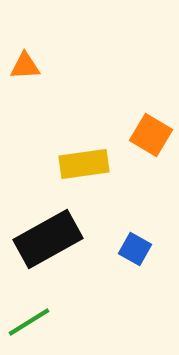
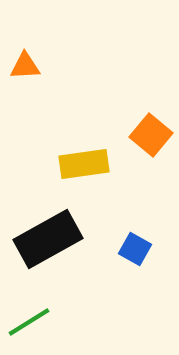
orange square: rotated 9 degrees clockwise
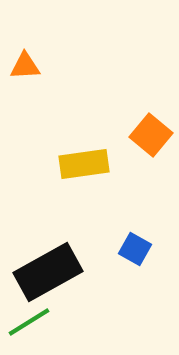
black rectangle: moved 33 px down
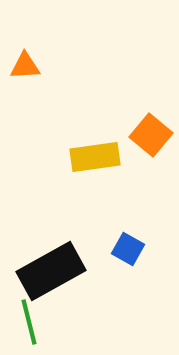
yellow rectangle: moved 11 px right, 7 px up
blue square: moved 7 px left
black rectangle: moved 3 px right, 1 px up
green line: rotated 72 degrees counterclockwise
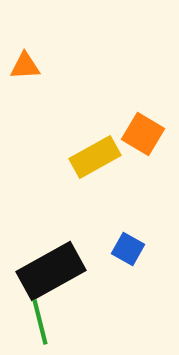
orange square: moved 8 px left, 1 px up; rotated 9 degrees counterclockwise
yellow rectangle: rotated 21 degrees counterclockwise
green line: moved 11 px right
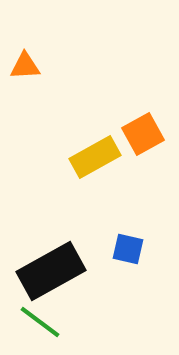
orange square: rotated 30 degrees clockwise
blue square: rotated 16 degrees counterclockwise
green line: rotated 39 degrees counterclockwise
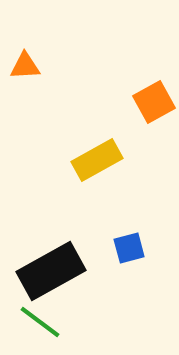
orange square: moved 11 px right, 32 px up
yellow rectangle: moved 2 px right, 3 px down
blue square: moved 1 px right, 1 px up; rotated 28 degrees counterclockwise
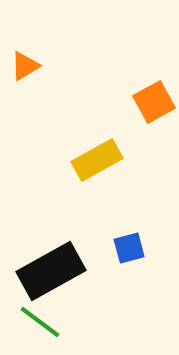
orange triangle: rotated 28 degrees counterclockwise
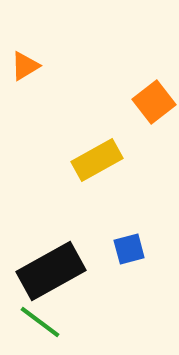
orange square: rotated 9 degrees counterclockwise
blue square: moved 1 px down
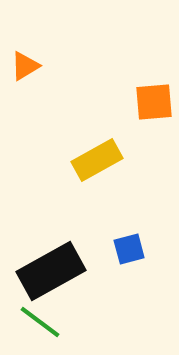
orange square: rotated 33 degrees clockwise
